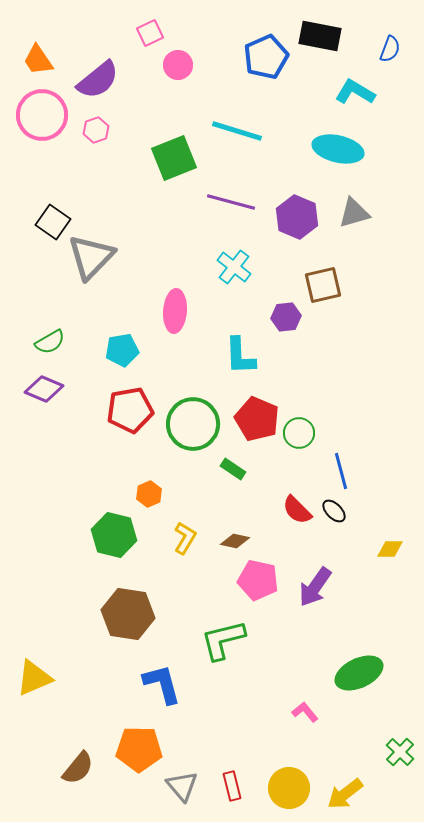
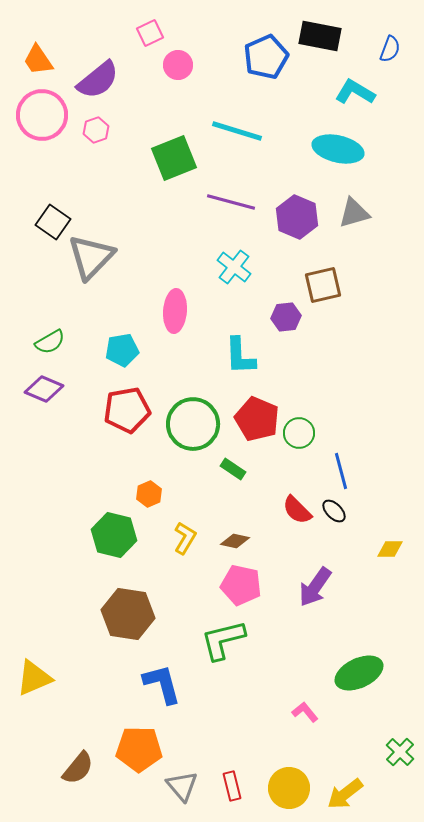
red pentagon at (130, 410): moved 3 px left
pink pentagon at (258, 580): moved 17 px left, 5 px down
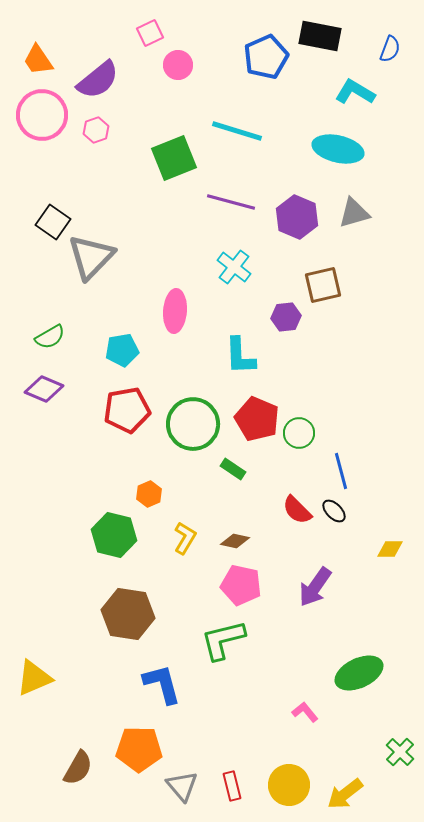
green semicircle at (50, 342): moved 5 px up
brown semicircle at (78, 768): rotated 9 degrees counterclockwise
yellow circle at (289, 788): moved 3 px up
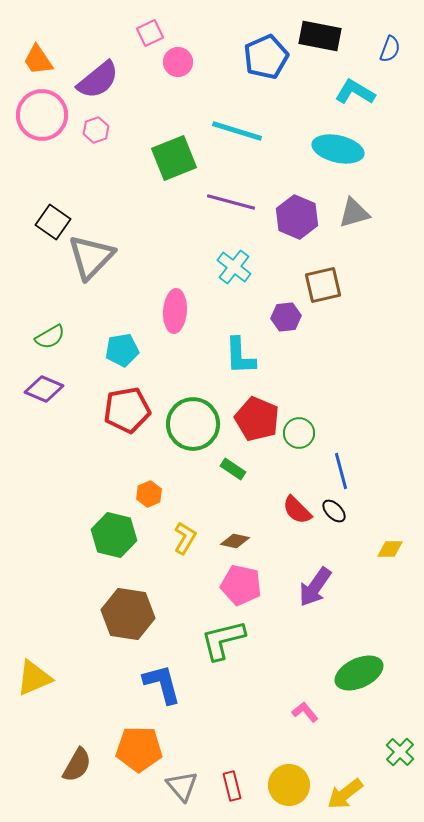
pink circle at (178, 65): moved 3 px up
brown semicircle at (78, 768): moved 1 px left, 3 px up
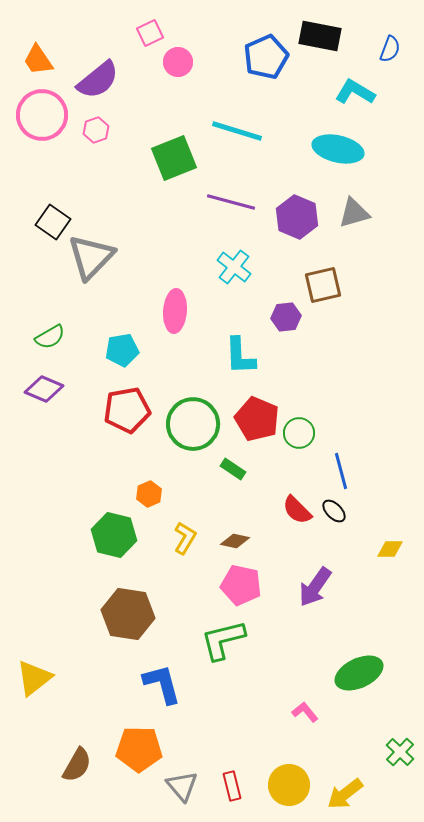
yellow triangle at (34, 678): rotated 15 degrees counterclockwise
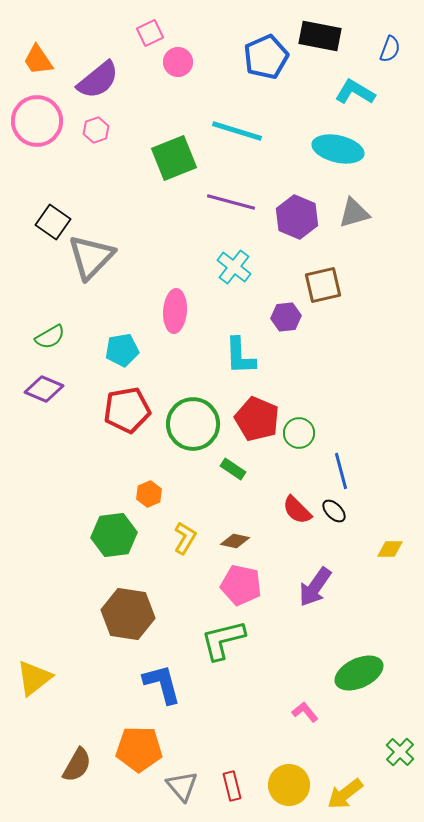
pink circle at (42, 115): moved 5 px left, 6 px down
green hexagon at (114, 535): rotated 21 degrees counterclockwise
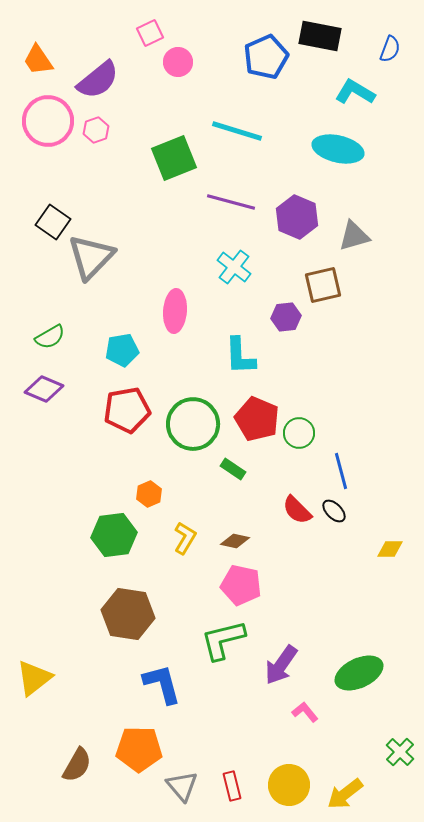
pink circle at (37, 121): moved 11 px right
gray triangle at (354, 213): moved 23 px down
purple arrow at (315, 587): moved 34 px left, 78 px down
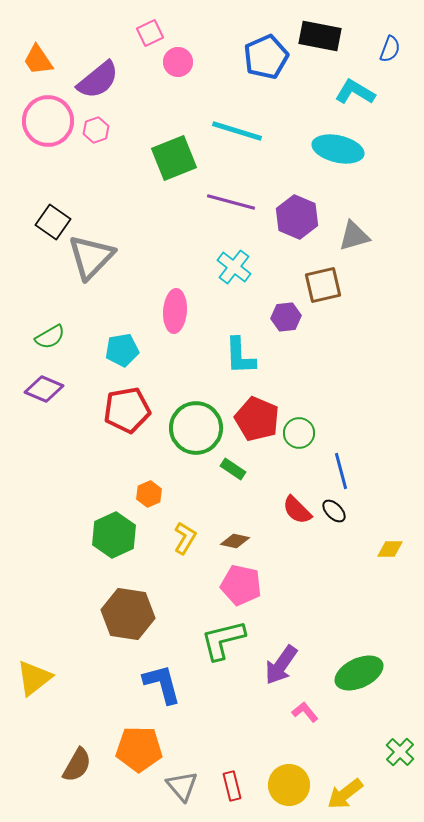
green circle at (193, 424): moved 3 px right, 4 px down
green hexagon at (114, 535): rotated 18 degrees counterclockwise
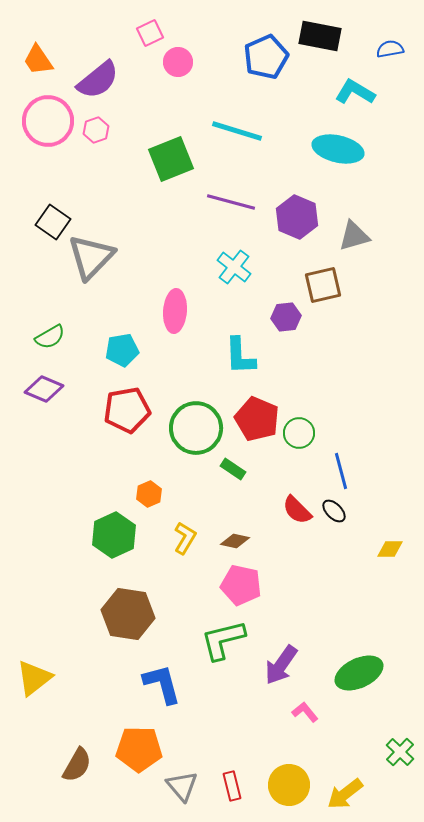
blue semicircle at (390, 49): rotated 120 degrees counterclockwise
green square at (174, 158): moved 3 px left, 1 px down
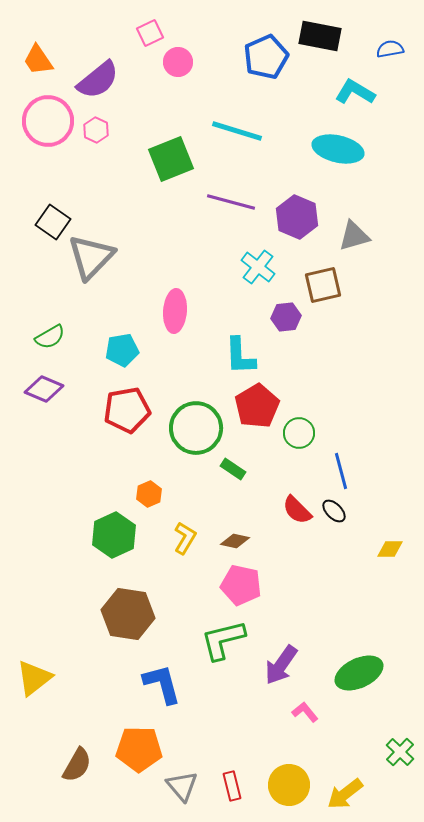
pink hexagon at (96, 130): rotated 15 degrees counterclockwise
cyan cross at (234, 267): moved 24 px right
red pentagon at (257, 419): moved 13 px up; rotated 18 degrees clockwise
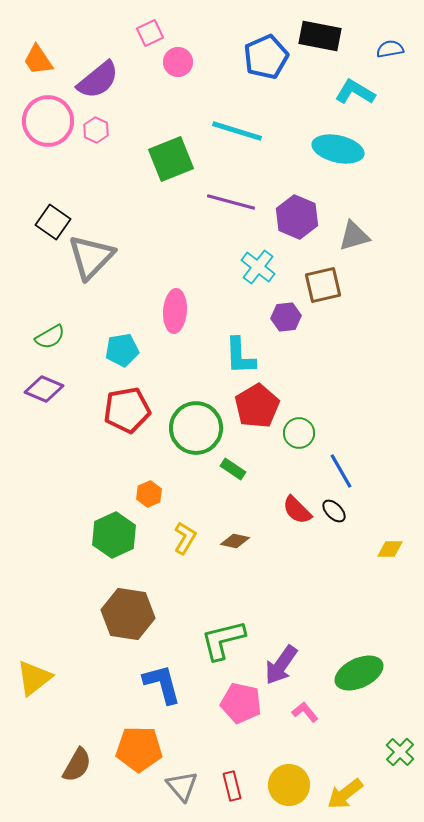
blue line at (341, 471): rotated 15 degrees counterclockwise
pink pentagon at (241, 585): moved 118 px down
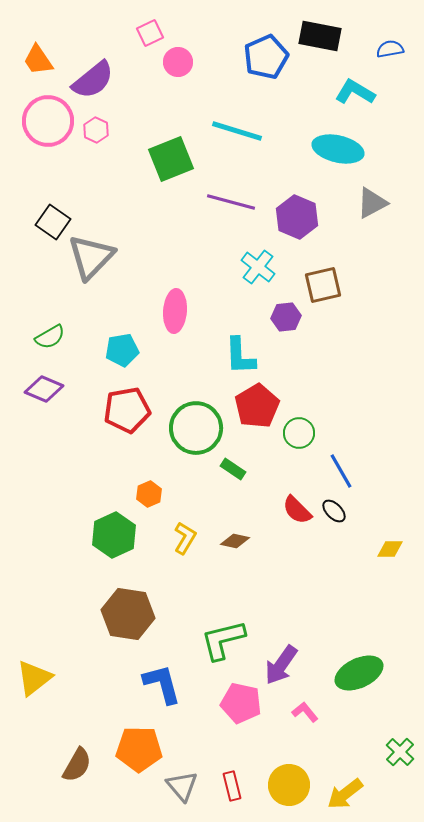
purple semicircle at (98, 80): moved 5 px left
gray triangle at (354, 236): moved 18 px right, 33 px up; rotated 12 degrees counterclockwise
